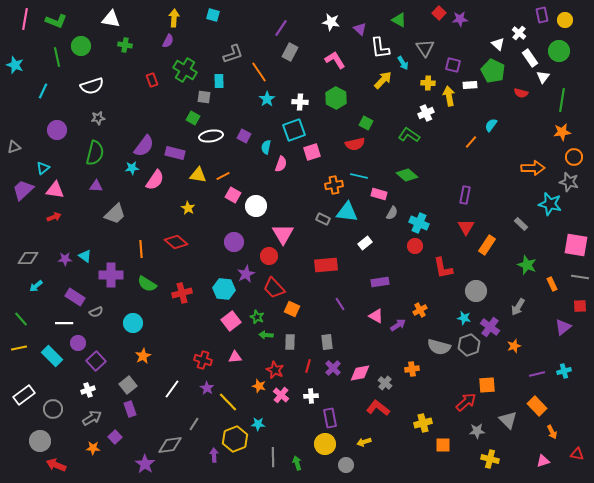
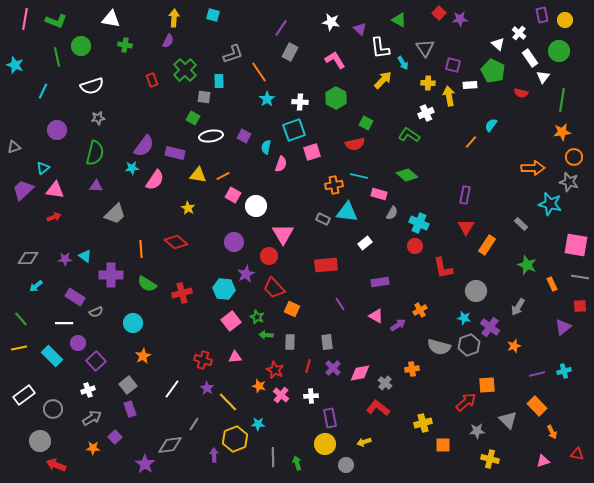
green cross at (185, 70): rotated 15 degrees clockwise
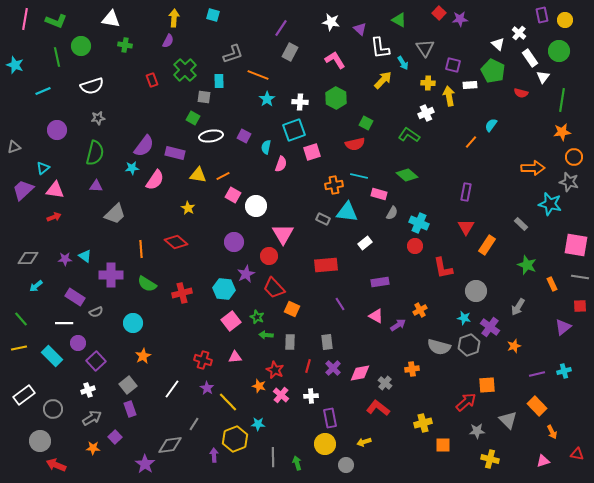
orange line at (259, 72): moved 1 px left, 3 px down; rotated 35 degrees counterclockwise
cyan line at (43, 91): rotated 42 degrees clockwise
purple rectangle at (465, 195): moved 1 px right, 3 px up
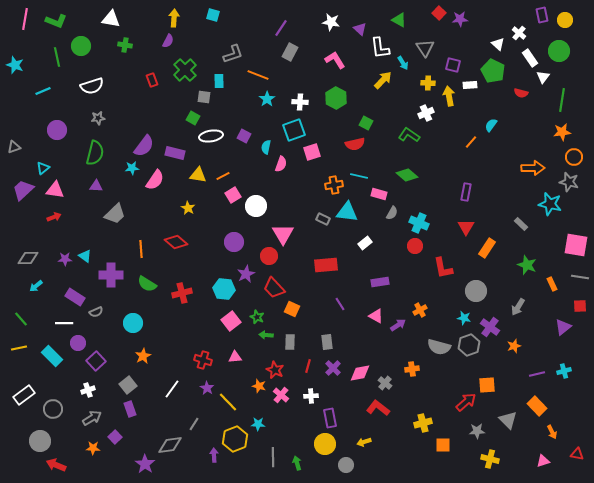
pink square at (233, 195): rotated 28 degrees clockwise
orange rectangle at (487, 245): moved 3 px down
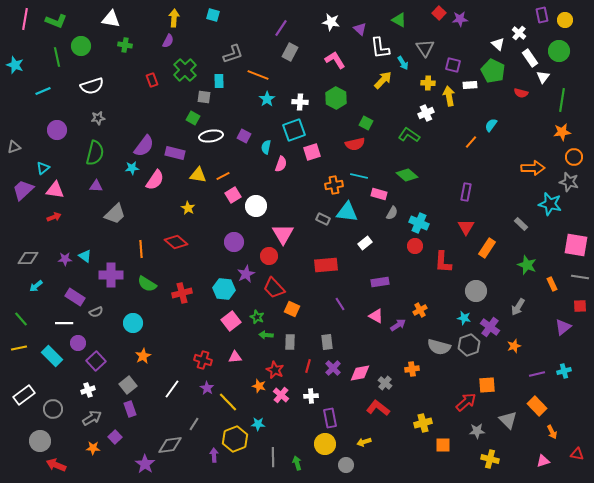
red L-shape at (443, 268): moved 6 px up; rotated 15 degrees clockwise
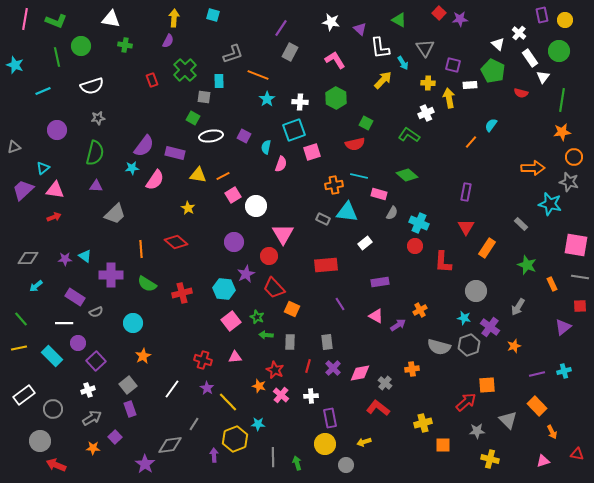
yellow arrow at (449, 96): moved 2 px down
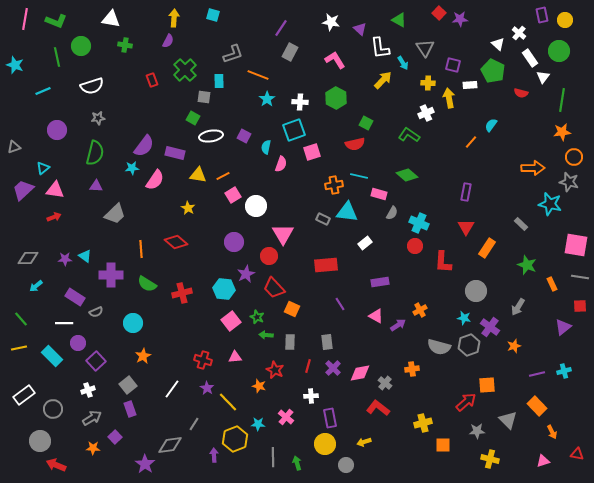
pink cross at (281, 395): moved 5 px right, 22 px down
